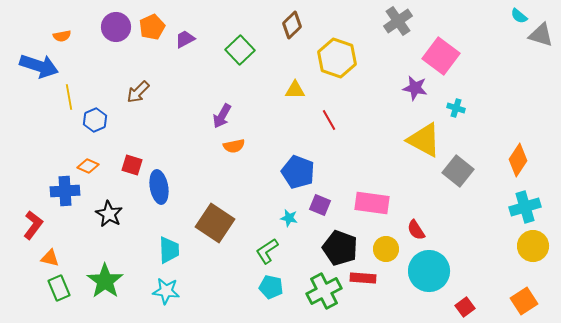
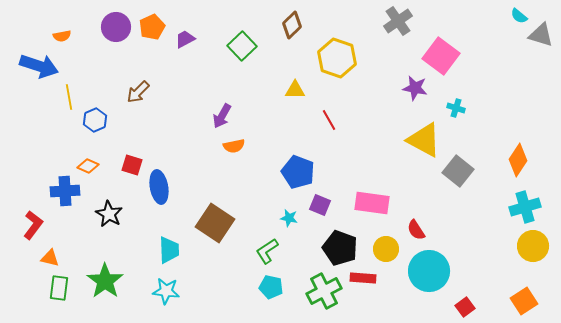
green square at (240, 50): moved 2 px right, 4 px up
green rectangle at (59, 288): rotated 30 degrees clockwise
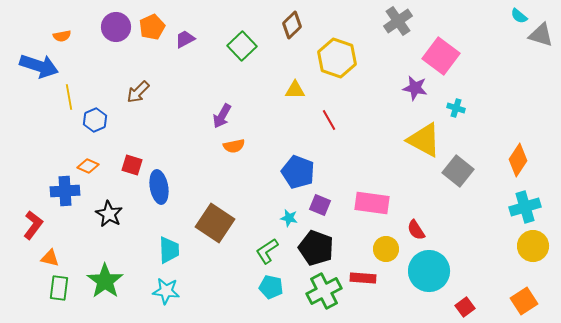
black pentagon at (340, 248): moved 24 px left
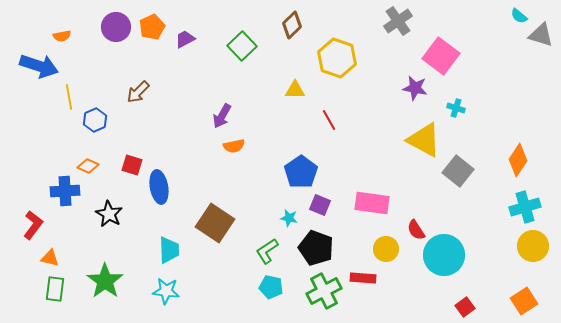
blue pentagon at (298, 172): moved 3 px right; rotated 16 degrees clockwise
cyan circle at (429, 271): moved 15 px right, 16 px up
green rectangle at (59, 288): moved 4 px left, 1 px down
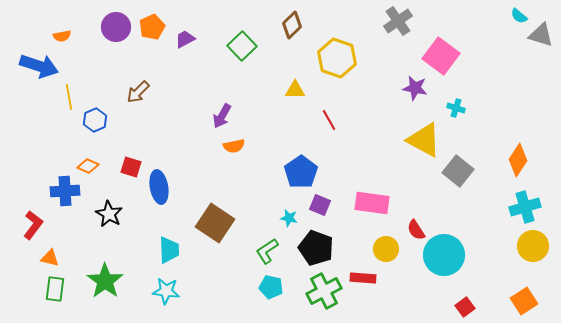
red square at (132, 165): moved 1 px left, 2 px down
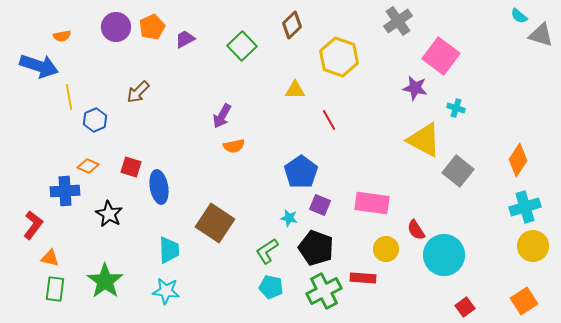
yellow hexagon at (337, 58): moved 2 px right, 1 px up
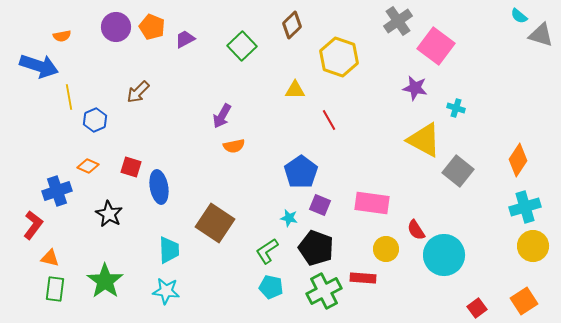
orange pentagon at (152, 27): rotated 25 degrees counterclockwise
pink square at (441, 56): moved 5 px left, 10 px up
blue cross at (65, 191): moved 8 px left; rotated 16 degrees counterclockwise
red square at (465, 307): moved 12 px right, 1 px down
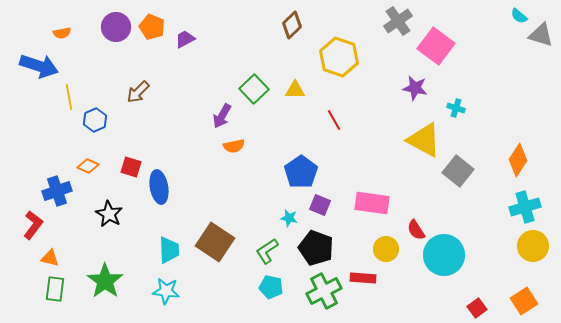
orange semicircle at (62, 36): moved 3 px up
green square at (242, 46): moved 12 px right, 43 px down
red line at (329, 120): moved 5 px right
brown square at (215, 223): moved 19 px down
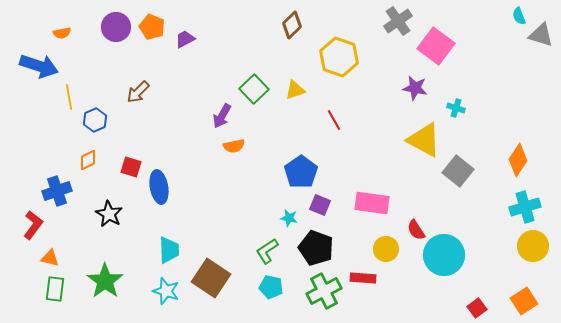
cyan semicircle at (519, 16): rotated 30 degrees clockwise
yellow triangle at (295, 90): rotated 20 degrees counterclockwise
orange diamond at (88, 166): moved 6 px up; rotated 50 degrees counterclockwise
brown square at (215, 242): moved 4 px left, 36 px down
cyan star at (166, 291): rotated 12 degrees clockwise
